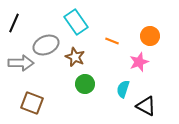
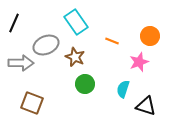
black triangle: rotated 10 degrees counterclockwise
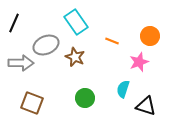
green circle: moved 14 px down
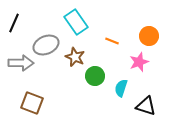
orange circle: moved 1 px left
cyan semicircle: moved 2 px left, 1 px up
green circle: moved 10 px right, 22 px up
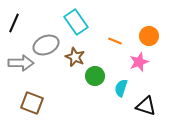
orange line: moved 3 px right
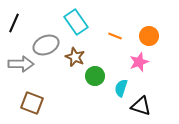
orange line: moved 5 px up
gray arrow: moved 1 px down
black triangle: moved 5 px left
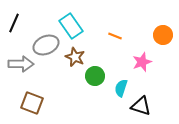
cyan rectangle: moved 5 px left, 4 px down
orange circle: moved 14 px right, 1 px up
pink star: moved 3 px right
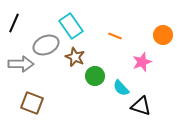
cyan semicircle: rotated 60 degrees counterclockwise
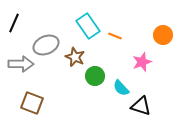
cyan rectangle: moved 17 px right
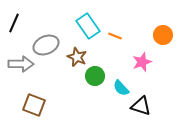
brown star: moved 2 px right
brown square: moved 2 px right, 2 px down
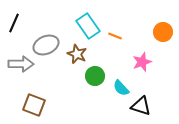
orange circle: moved 3 px up
brown star: moved 3 px up
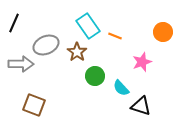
brown star: moved 2 px up; rotated 12 degrees clockwise
